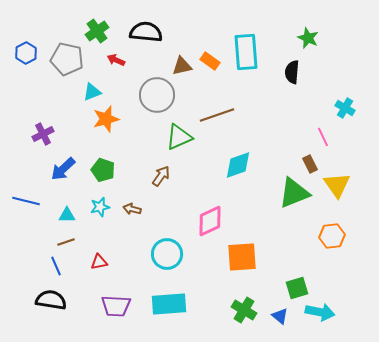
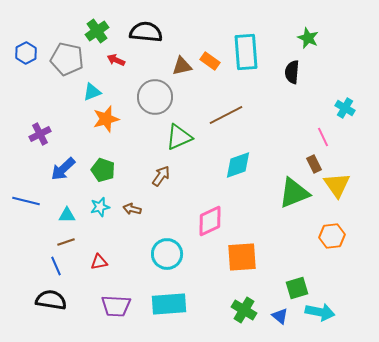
gray circle at (157, 95): moved 2 px left, 2 px down
brown line at (217, 115): moved 9 px right; rotated 8 degrees counterclockwise
purple cross at (43, 134): moved 3 px left
brown rectangle at (310, 164): moved 4 px right
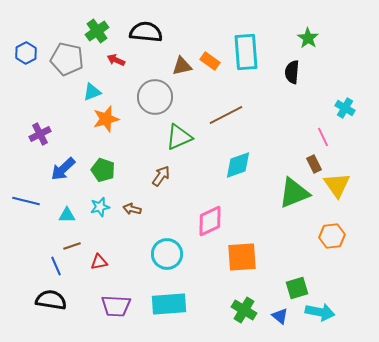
green star at (308, 38): rotated 10 degrees clockwise
brown line at (66, 242): moved 6 px right, 4 px down
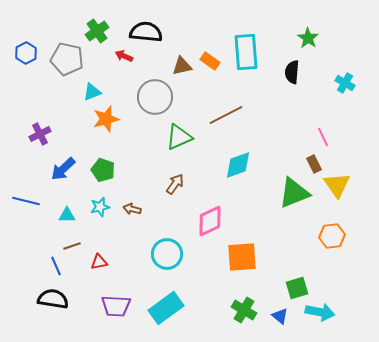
red arrow at (116, 60): moved 8 px right, 4 px up
cyan cross at (345, 108): moved 25 px up
brown arrow at (161, 176): moved 14 px right, 8 px down
black semicircle at (51, 300): moved 2 px right, 1 px up
cyan rectangle at (169, 304): moved 3 px left, 4 px down; rotated 32 degrees counterclockwise
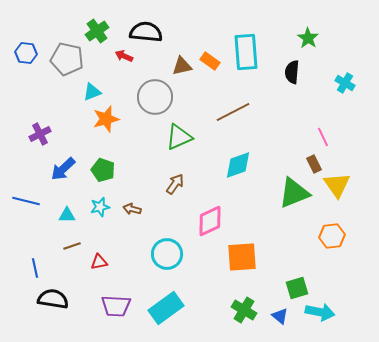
blue hexagon at (26, 53): rotated 25 degrees counterclockwise
brown line at (226, 115): moved 7 px right, 3 px up
blue line at (56, 266): moved 21 px left, 2 px down; rotated 12 degrees clockwise
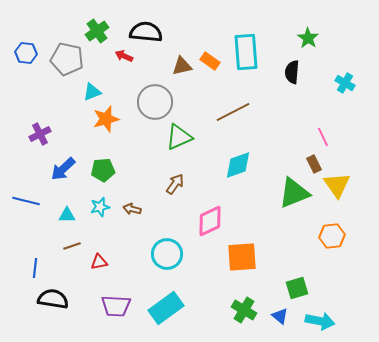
gray circle at (155, 97): moved 5 px down
green pentagon at (103, 170): rotated 25 degrees counterclockwise
blue line at (35, 268): rotated 18 degrees clockwise
cyan arrow at (320, 312): moved 9 px down
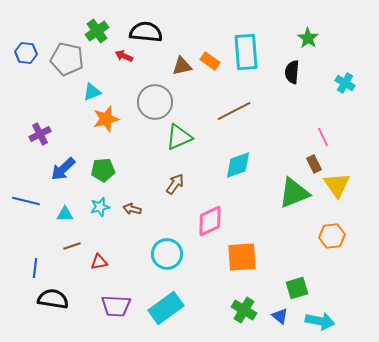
brown line at (233, 112): moved 1 px right, 1 px up
cyan triangle at (67, 215): moved 2 px left, 1 px up
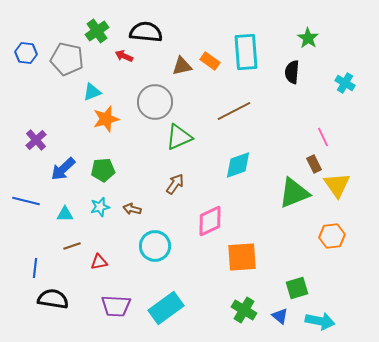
purple cross at (40, 134): moved 4 px left, 6 px down; rotated 15 degrees counterclockwise
cyan circle at (167, 254): moved 12 px left, 8 px up
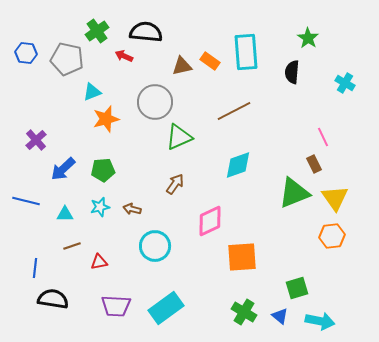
yellow triangle at (337, 185): moved 2 px left, 13 px down
green cross at (244, 310): moved 2 px down
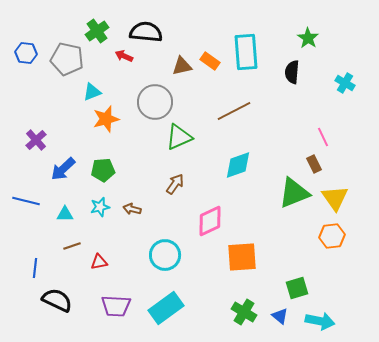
cyan circle at (155, 246): moved 10 px right, 9 px down
black semicircle at (53, 299): moved 4 px right, 1 px down; rotated 16 degrees clockwise
